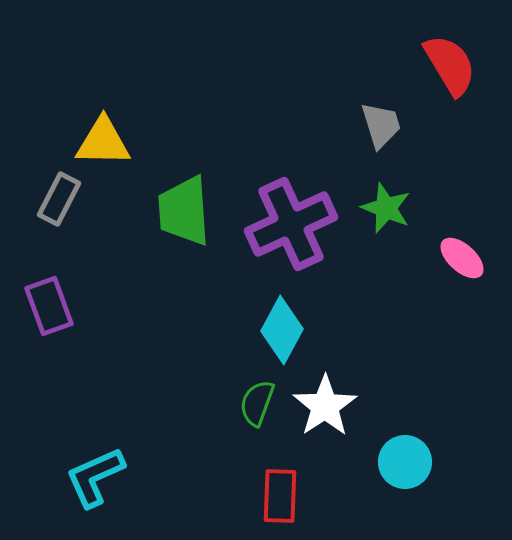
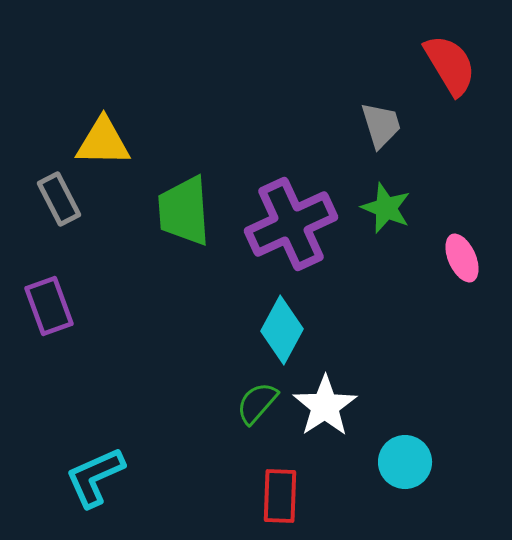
gray rectangle: rotated 54 degrees counterclockwise
pink ellipse: rotated 24 degrees clockwise
green semicircle: rotated 21 degrees clockwise
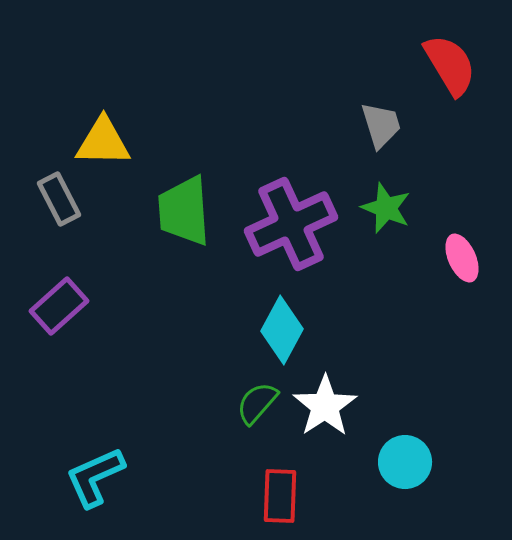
purple rectangle: moved 10 px right; rotated 68 degrees clockwise
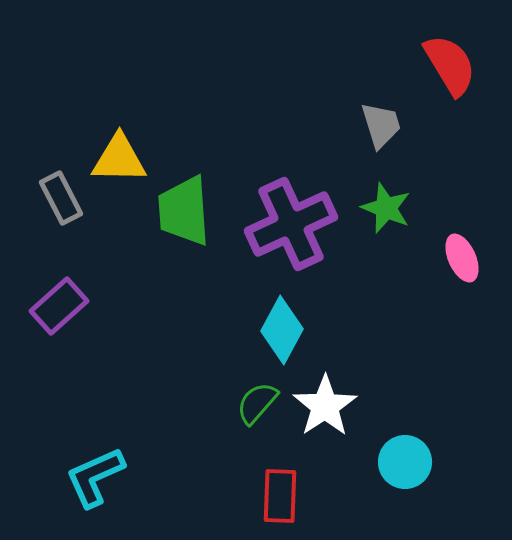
yellow triangle: moved 16 px right, 17 px down
gray rectangle: moved 2 px right, 1 px up
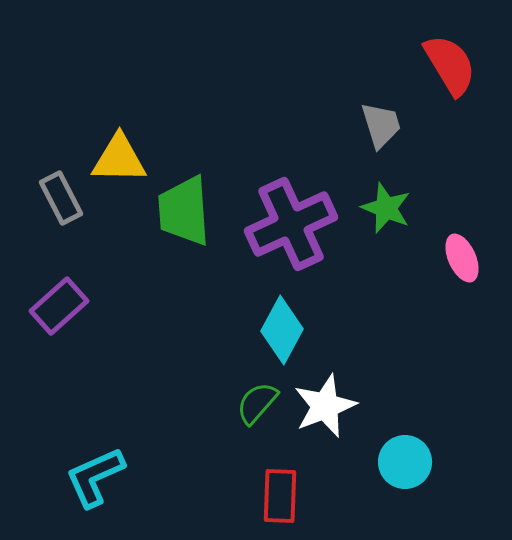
white star: rotated 12 degrees clockwise
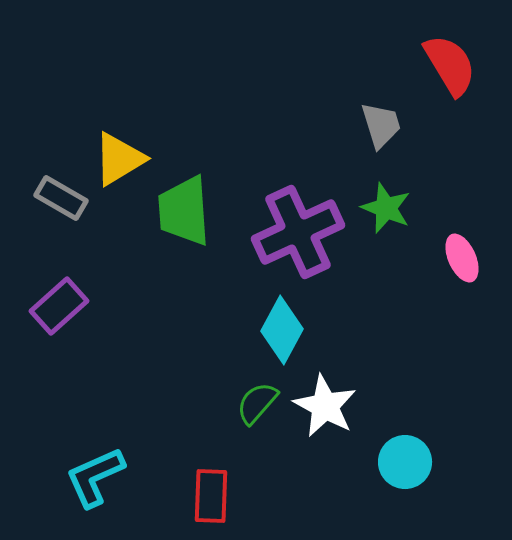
yellow triangle: rotated 32 degrees counterclockwise
gray rectangle: rotated 33 degrees counterclockwise
purple cross: moved 7 px right, 8 px down
white star: rotated 22 degrees counterclockwise
red rectangle: moved 69 px left
